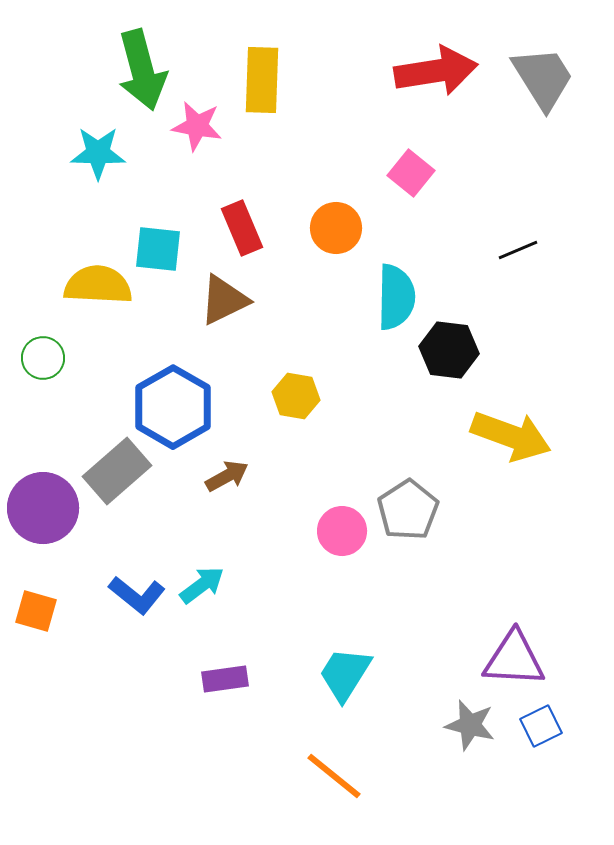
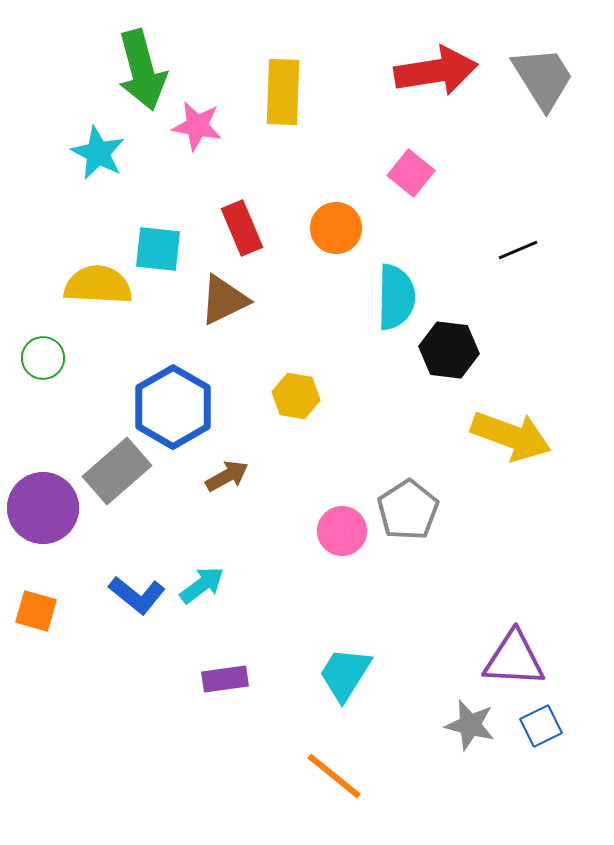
yellow rectangle: moved 21 px right, 12 px down
cyan star: rotated 26 degrees clockwise
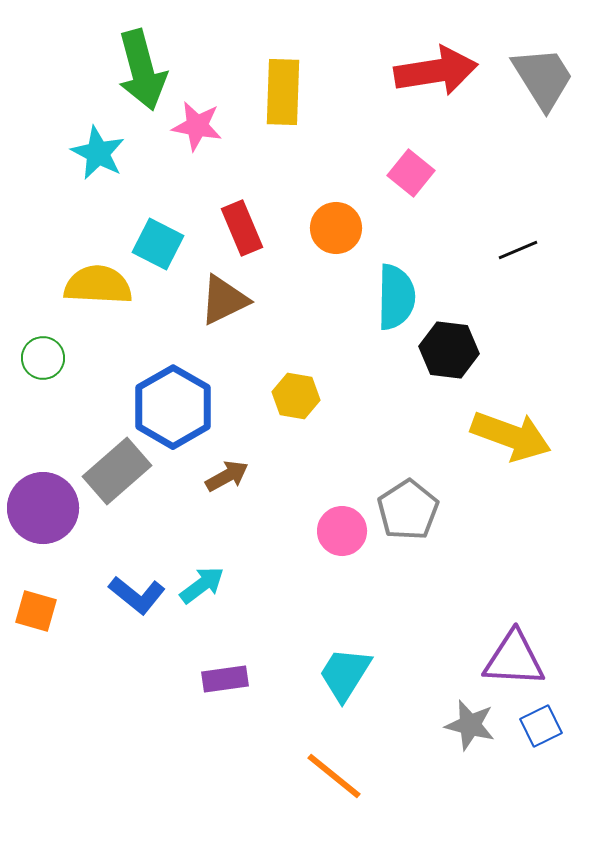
cyan square: moved 5 px up; rotated 21 degrees clockwise
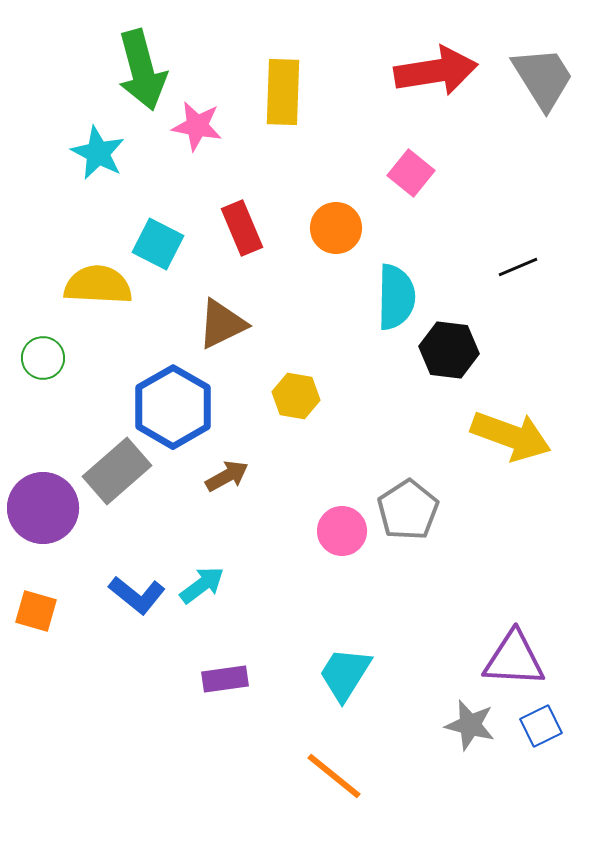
black line: moved 17 px down
brown triangle: moved 2 px left, 24 px down
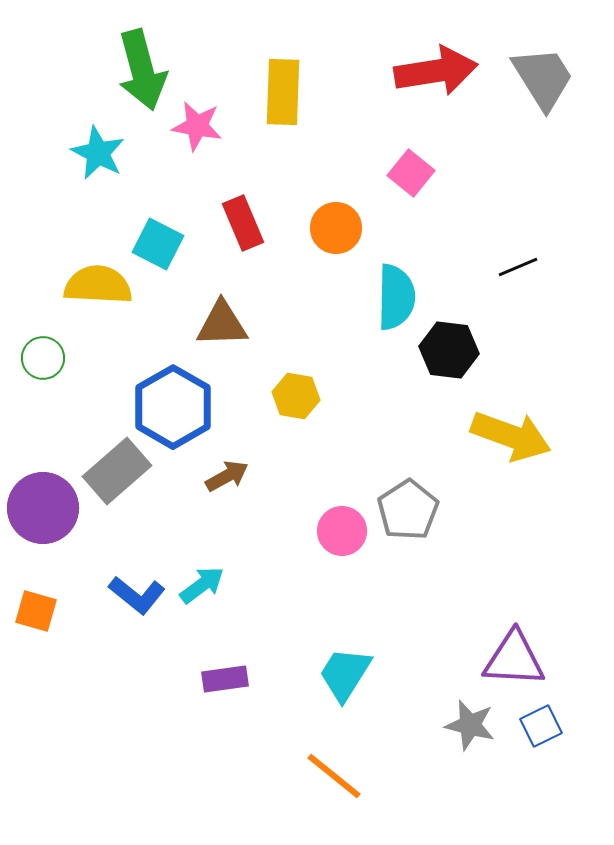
red rectangle: moved 1 px right, 5 px up
brown triangle: rotated 24 degrees clockwise
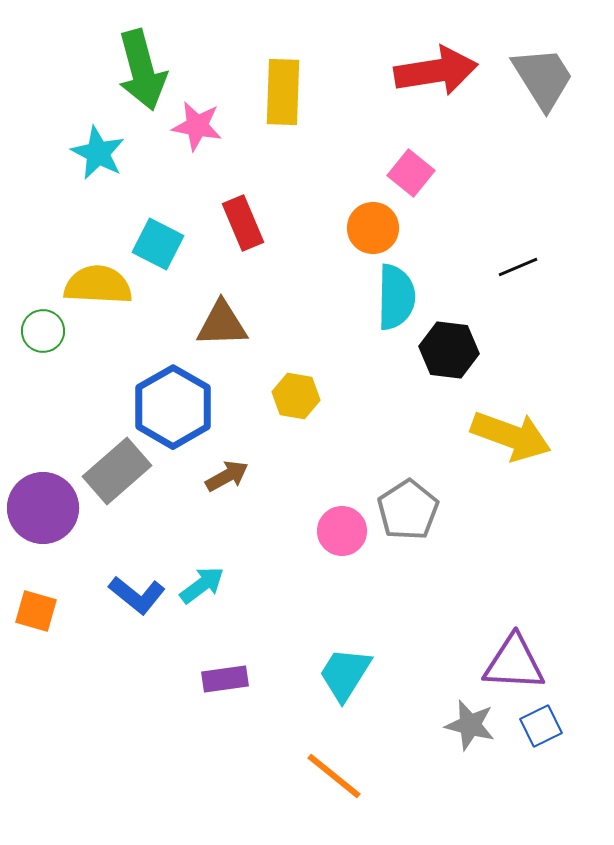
orange circle: moved 37 px right
green circle: moved 27 px up
purple triangle: moved 4 px down
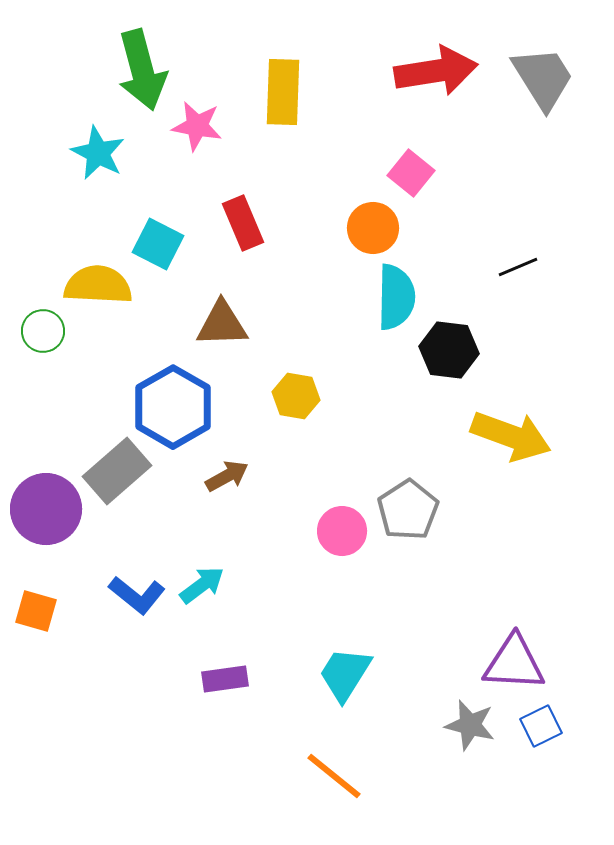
purple circle: moved 3 px right, 1 px down
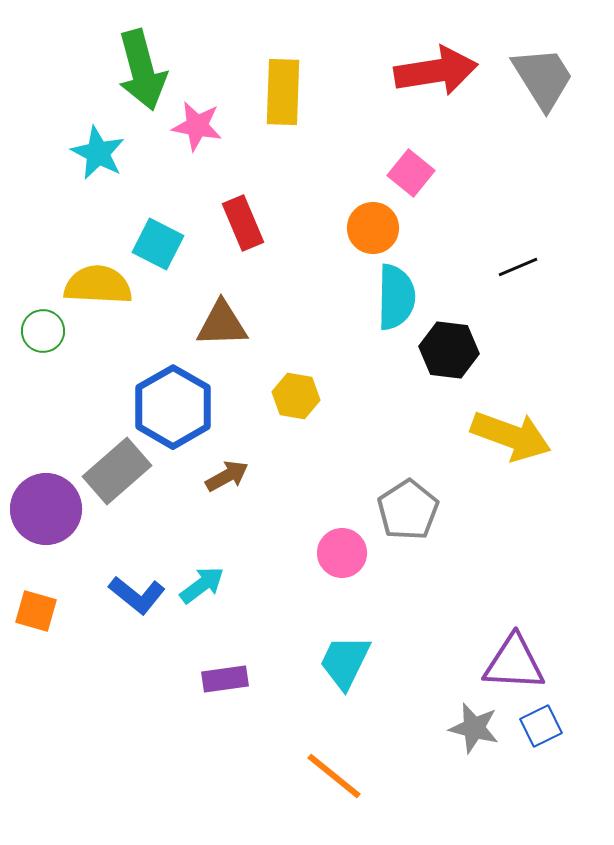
pink circle: moved 22 px down
cyan trapezoid: moved 12 px up; rotated 6 degrees counterclockwise
gray star: moved 4 px right, 3 px down
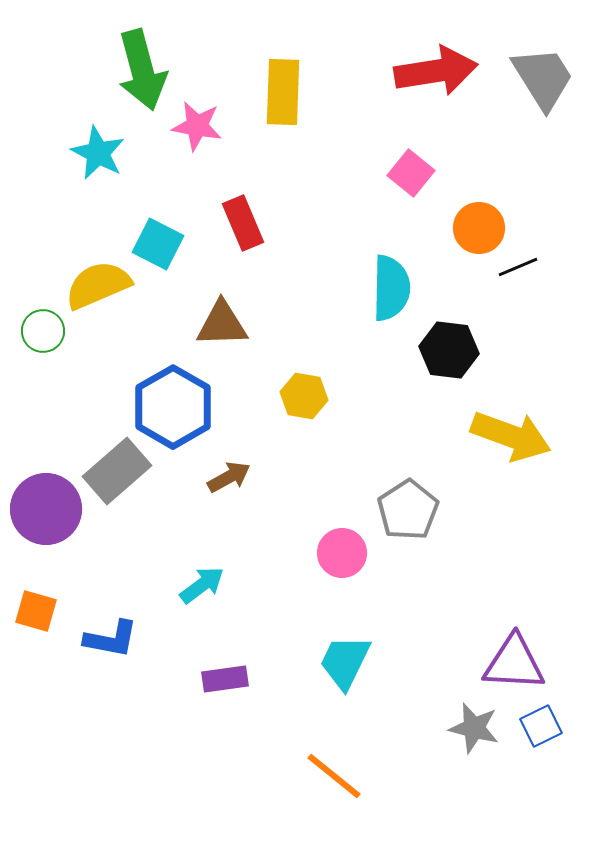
orange circle: moved 106 px right
yellow semicircle: rotated 26 degrees counterclockwise
cyan semicircle: moved 5 px left, 9 px up
yellow hexagon: moved 8 px right
brown arrow: moved 2 px right, 1 px down
blue L-shape: moved 26 px left, 44 px down; rotated 28 degrees counterclockwise
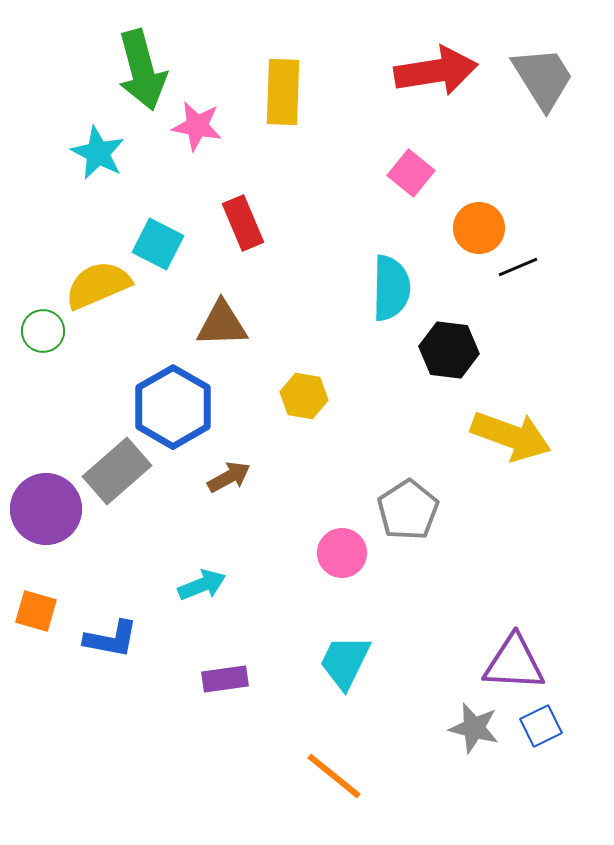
cyan arrow: rotated 15 degrees clockwise
